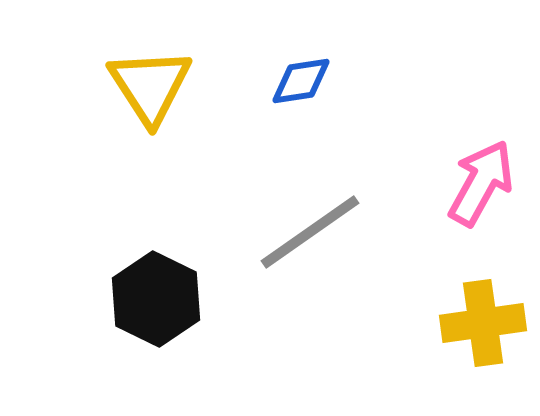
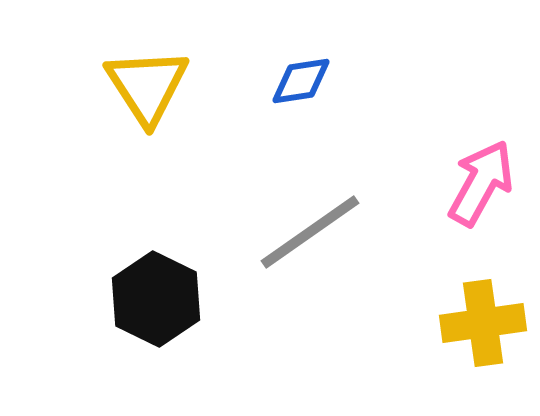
yellow triangle: moved 3 px left
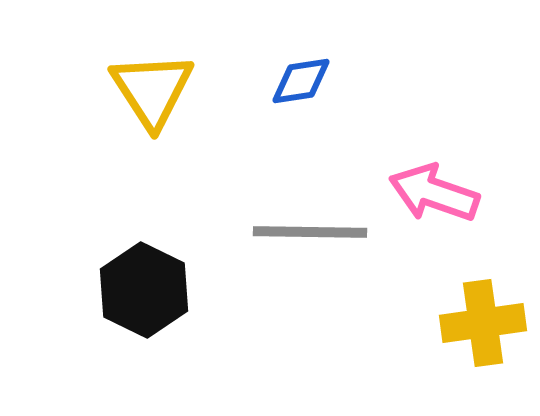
yellow triangle: moved 5 px right, 4 px down
pink arrow: moved 47 px left, 10 px down; rotated 100 degrees counterclockwise
gray line: rotated 36 degrees clockwise
black hexagon: moved 12 px left, 9 px up
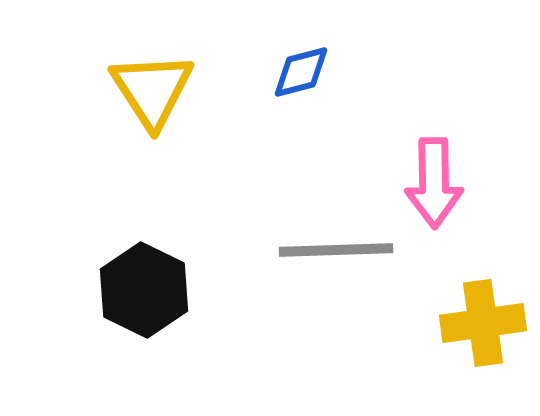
blue diamond: moved 9 px up; rotated 6 degrees counterclockwise
pink arrow: moved 10 px up; rotated 110 degrees counterclockwise
gray line: moved 26 px right, 18 px down; rotated 3 degrees counterclockwise
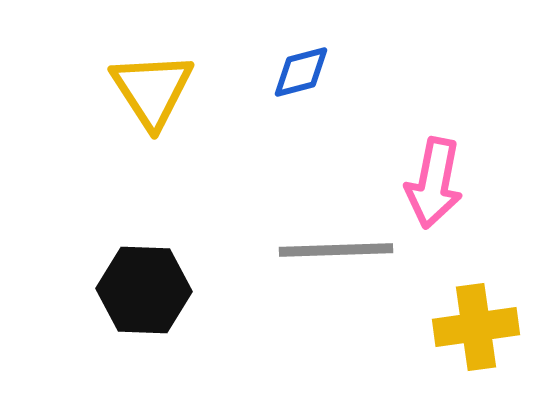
pink arrow: rotated 12 degrees clockwise
black hexagon: rotated 24 degrees counterclockwise
yellow cross: moved 7 px left, 4 px down
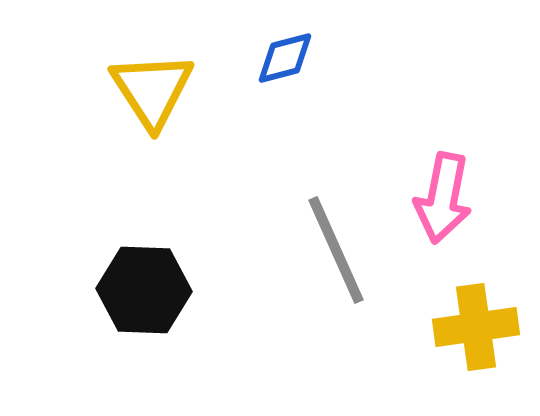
blue diamond: moved 16 px left, 14 px up
pink arrow: moved 9 px right, 15 px down
gray line: rotated 68 degrees clockwise
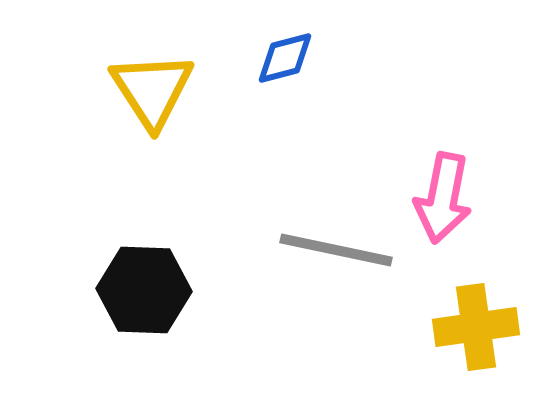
gray line: rotated 54 degrees counterclockwise
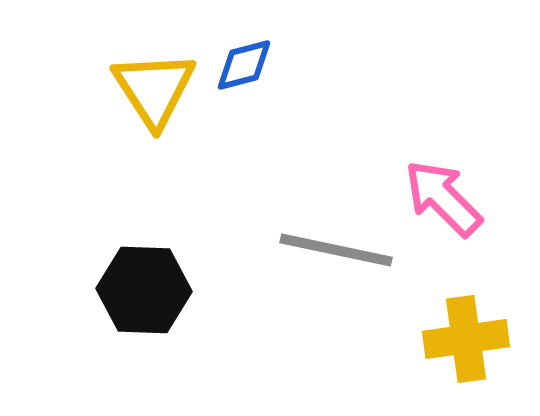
blue diamond: moved 41 px left, 7 px down
yellow triangle: moved 2 px right, 1 px up
pink arrow: rotated 124 degrees clockwise
yellow cross: moved 10 px left, 12 px down
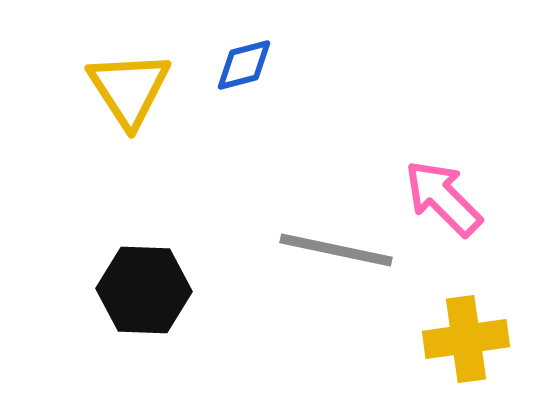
yellow triangle: moved 25 px left
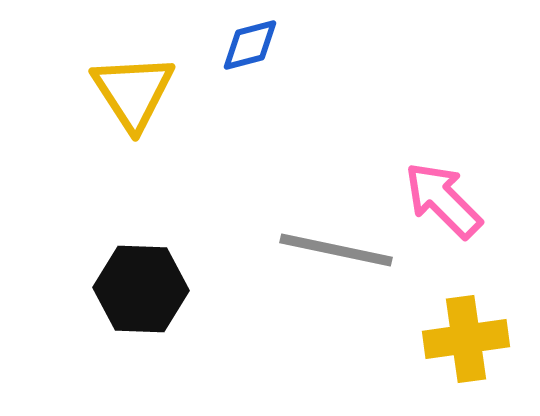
blue diamond: moved 6 px right, 20 px up
yellow triangle: moved 4 px right, 3 px down
pink arrow: moved 2 px down
black hexagon: moved 3 px left, 1 px up
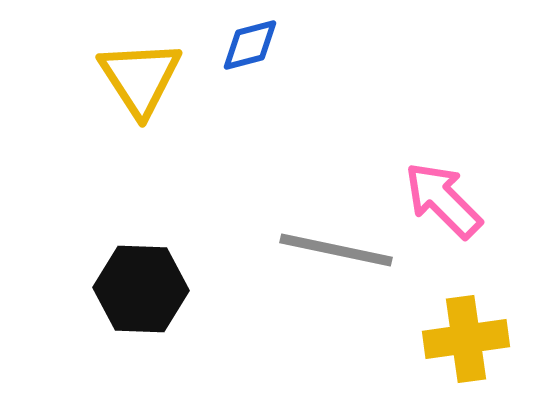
yellow triangle: moved 7 px right, 14 px up
